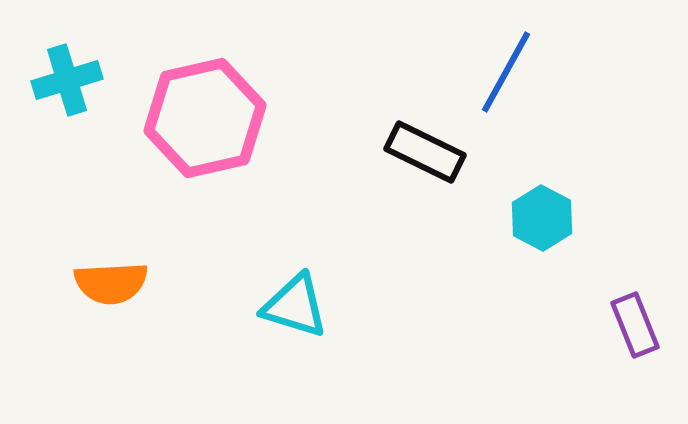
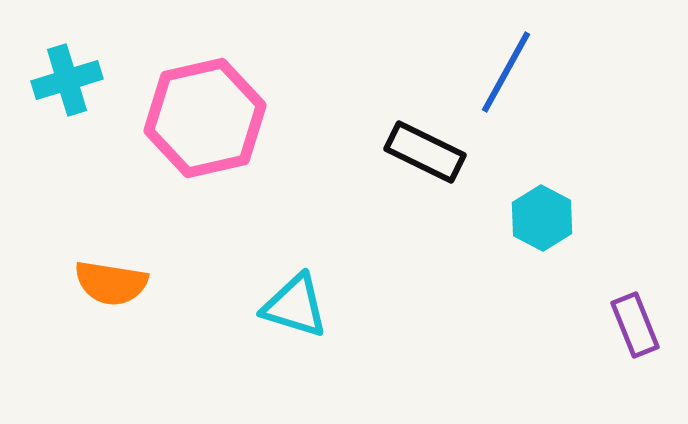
orange semicircle: rotated 12 degrees clockwise
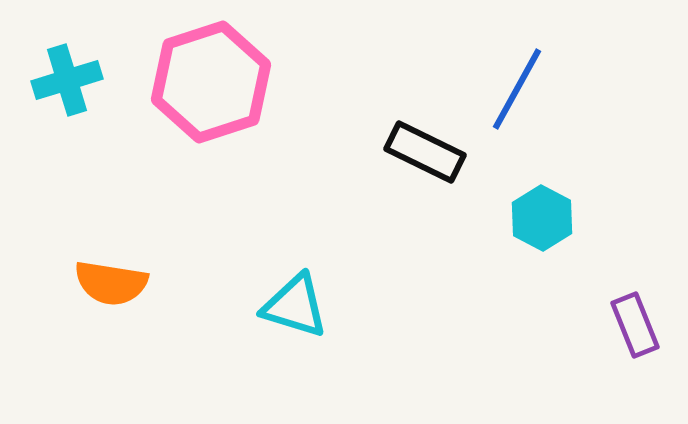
blue line: moved 11 px right, 17 px down
pink hexagon: moved 6 px right, 36 px up; rotated 5 degrees counterclockwise
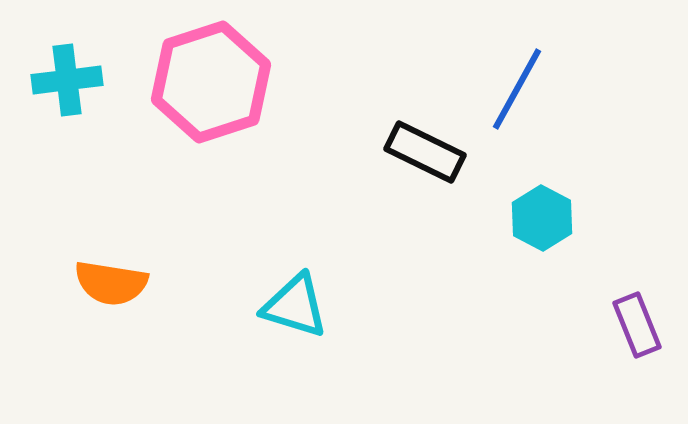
cyan cross: rotated 10 degrees clockwise
purple rectangle: moved 2 px right
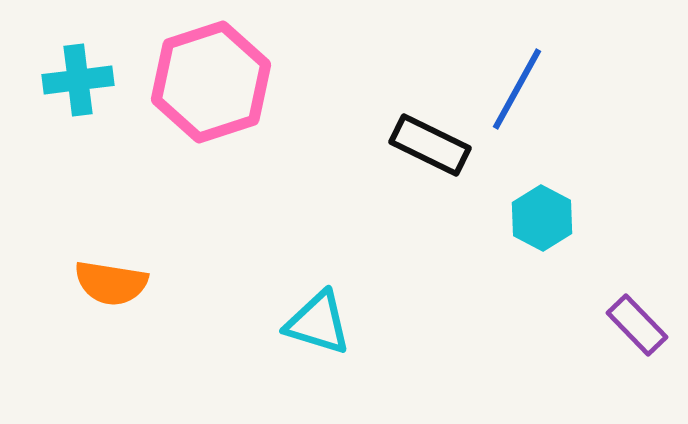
cyan cross: moved 11 px right
black rectangle: moved 5 px right, 7 px up
cyan triangle: moved 23 px right, 17 px down
purple rectangle: rotated 22 degrees counterclockwise
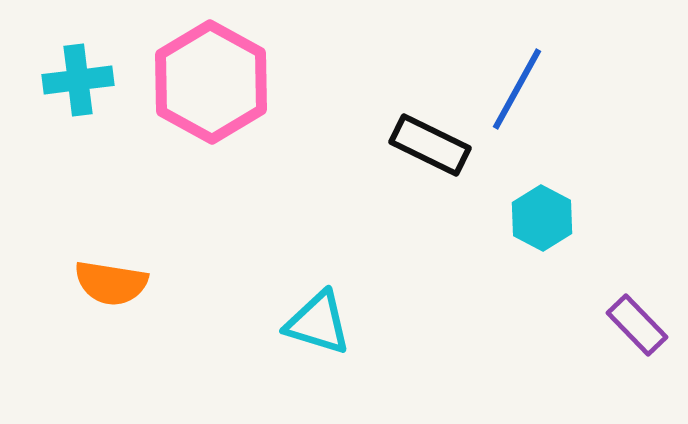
pink hexagon: rotated 13 degrees counterclockwise
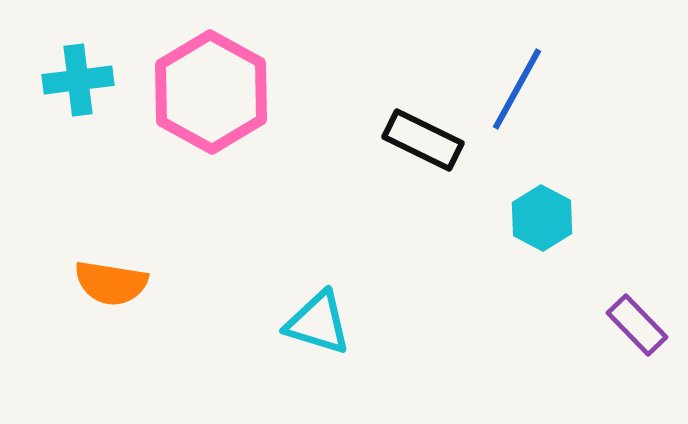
pink hexagon: moved 10 px down
black rectangle: moved 7 px left, 5 px up
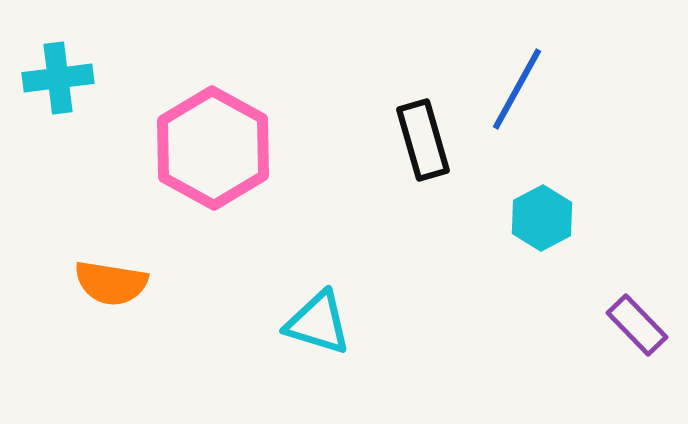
cyan cross: moved 20 px left, 2 px up
pink hexagon: moved 2 px right, 56 px down
black rectangle: rotated 48 degrees clockwise
cyan hexagon: rotated 4 degrees clockwise
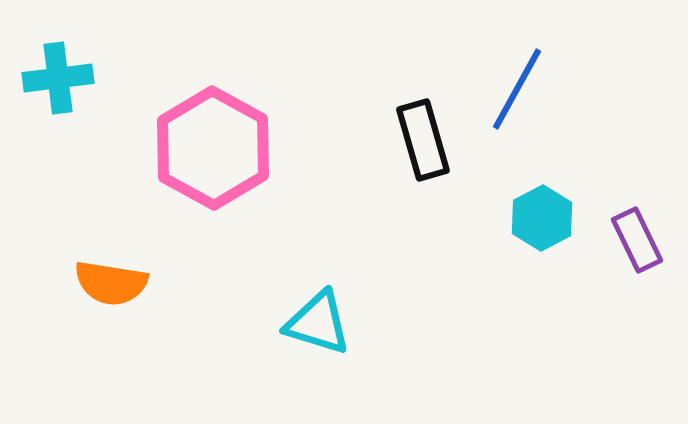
purple rectangle: moved 85 px up; rotated 18 degrees clockwise
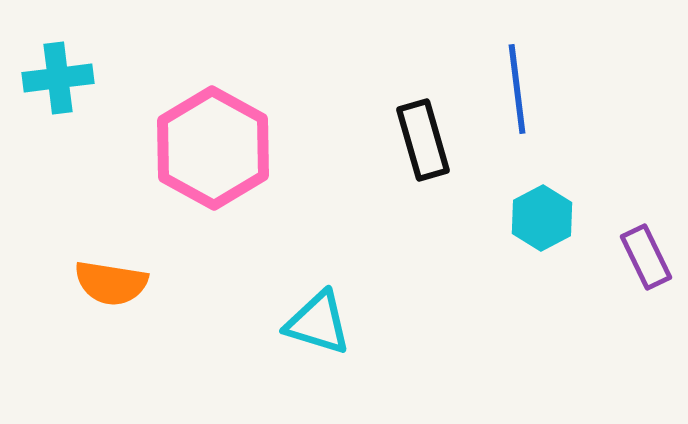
blue line: rotated 36 degrees counterclockwise
purple rectangle: moved 9 px right, 17 px down
